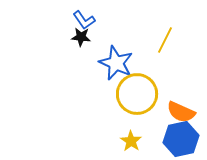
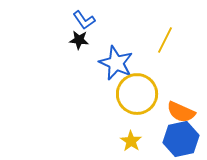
black star: moved 2 px left, 3 px down
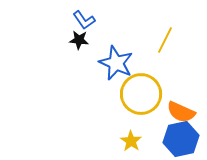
yellow circle: moved 4 px right
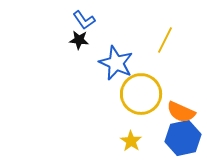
blue hexagon: moved 2 px right, 1 px up
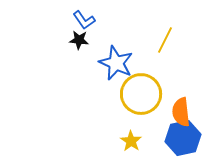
orange semicircle: rotated 60 degrees clockwise
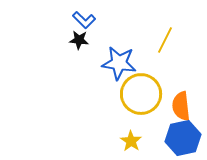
blue L-shape: rotated 10 degrees counterclockwise
blue star: moved 3 px right; rotated 16 degrees counterclockwise
orange semicircle: moved 6 px up
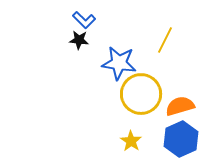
orange semicircle: moved 1 px left; rotated 80 degrees clockwise
blue hexagon: moved 2 px left, 1 px down; rotated 12 degrees counterclockwise
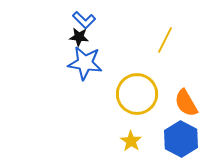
black star: moved 3 px up
blue star: moved 34 px left
yellow circle: moved 4 px left
orange semicircle: moved 6 px right, 3 px up; rotated 104 degrees counterclockwise
blue hexagon: rotated 8 degrees counterclockwise
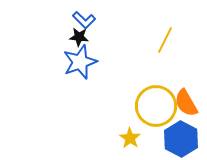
blue star: moved 5 px left, 1 px up; rotated 28 degrees counterclockwise
yellow circle: moved 19 px right, 12 px down
yellow star: moved 1 px left, 3 px up
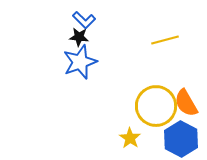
yellow line: rotated 48 degrees clockwise
